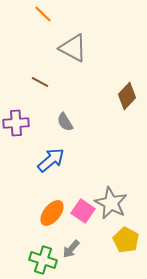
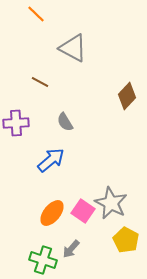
orange line: moved 7 px left
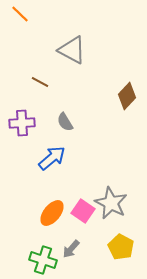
orange line: moved 16 px left
gray triangle: moved 1 px left, 2 px down
purple cross: moved 6 px right
blue arrow: moved 1 px right, 2 px up
yellow pentagon: moved 5 px left, 7 px down
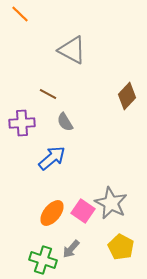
brown line: moved 8 px right, 12 px down
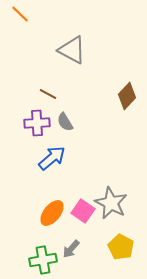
purple cross: moved 15 px right
green cross: rotated 28 degrees counterclockwise
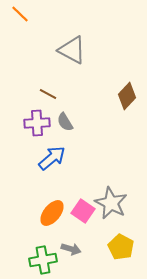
gray arrow: rotated 114 degrees counterclockwise
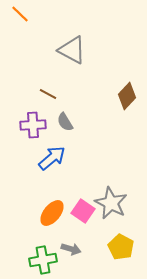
purple cross: moved 4 px left, 2 px down
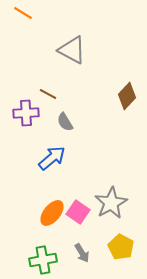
orange line: moved 3 px right, 1 px up; rotated 12 degrees counterclockwise
purple cross: moved 7 px left, 12 px up
gray star: rotated 16 degrees clockwise
pink square: moved 5 px left, 1 px down
gray arrow: moved 11 px right, 4 px down; rotated 42 degrees clockwise
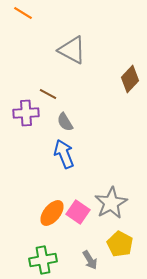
brown diamond: moved 3 px right, 17 px up
blue arrow: moved 12 px right, 4 px up; rotated 72 degrees counterclockwise
yellow pentagon: moved 1 px left, 3 px up
gray arrow: moved 8 px right, 7 px down
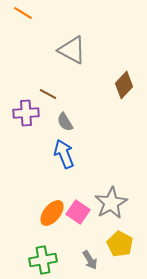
brown diamond: moved 6 px left, 6 px down
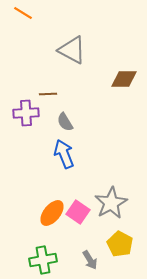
brown diamond: moved 6 px up; rotated 48 degrees clockwise
brown line: rotated 30 degrees counterclockwise
